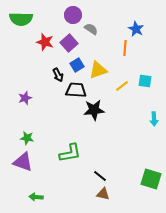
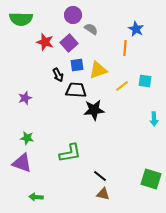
blue square: rotated 24 degrees clockwise
purple triangle: moved 1 px left, 1 px down
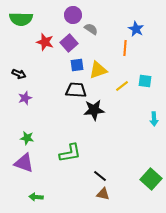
black arrow: moved 39 px left, 1 px up; rotated 40 degrees counterclockwise
purple triangle: moved 2 px right
green square: rotated 25 degrees clockwise
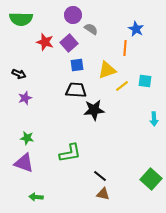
yellow triangle: moved 9 px right
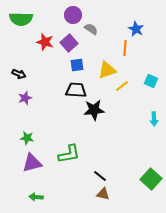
cyan square: moved 6 px right; rotated 16 degrees clockwise
green L-shape: moved 1 px left, 1 px down
purple triangle: moved 8 px right; rotated 35 degrees counterclockwise
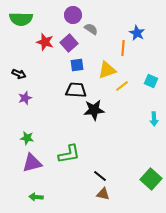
blue star: moved 1 px right, 4 px down
orange line: moved 2 px left
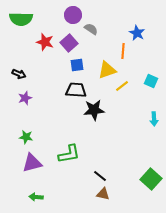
orange line: moved 3 px down
green star: moved 1 px left, 1 px up
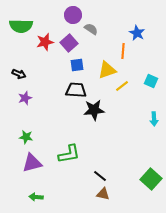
green semicircle: moved 7 px down
red star: rotated 30 degrees counterclockwise
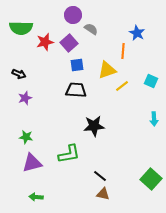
green semicircle: moved 2 px down
black star: moved 16 px down
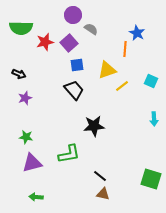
orange line: moved 2 px right, 2 px up
black trapezoid: moved 2 px left; rotated 45 degrees clockwise
green square: rotated 25 degrees counterclockwise
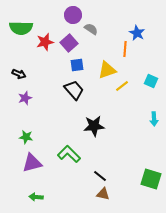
green L-shape: rotated 125 degrees counterclockwise
